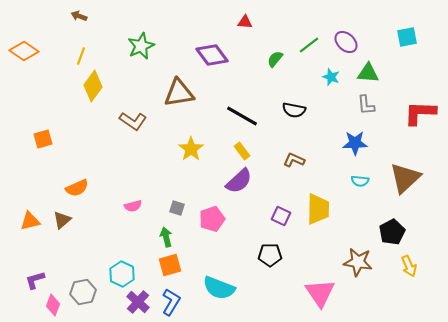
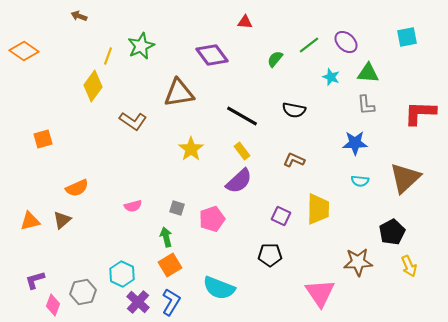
yellow line at (81, 56): moved 27 px right
brown star at (358, 262): rotated 12 degrees counterclockwise
orange square at (170, 265): rotated 15 degrees counterclockwise
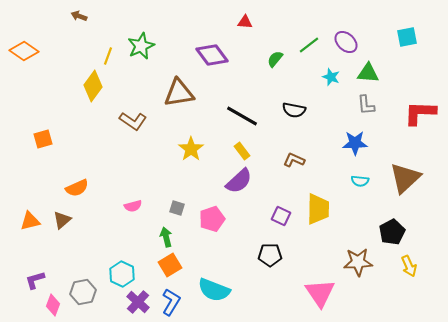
cyan semicircle at (219, 288): moved 5 px left, 2 px down
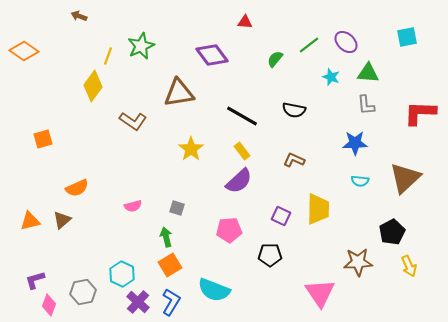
pink pentagon at (212, 219): moved 17 px right, 11 px down; rotated 15 degrees clockwise
pink diamond at (53, 305): moved 4 px left
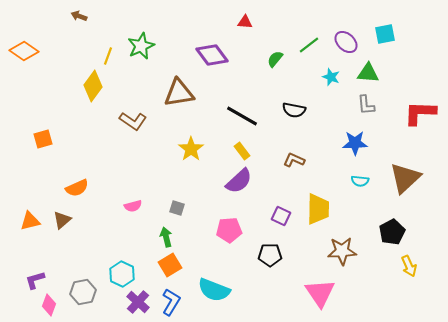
cyan square at (407, 37): moved 22 px left, 3 px up
brown star at (358, 262): moved 16 px left, 11 px up
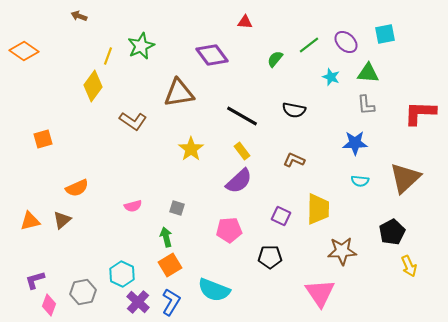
black pentagon at (270, 255): moved 2 px down
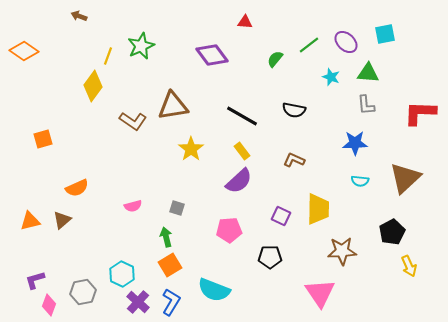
brown triangle at (179, 93): moved 6 px left, 13 px down
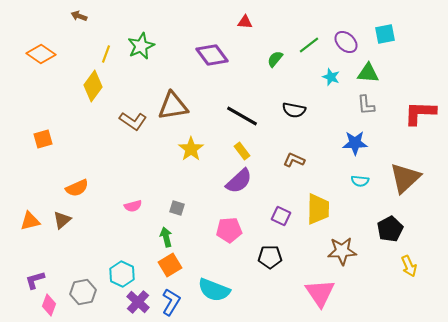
orange diamond at (24, 51): moved 17 px right, 3 px down
yellow line at (108, 56): moved 2 px left, 2 px up
black pentagon at (392, 232): moved 2 px left, 3 px up
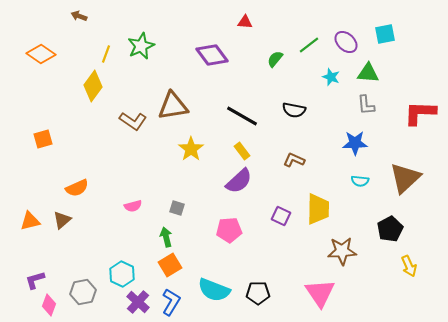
black pentagon at (270, 257): moved 12 px left, 36 px down
